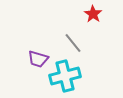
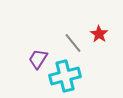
red star: moved 6 px right, 20 px down
purple trapezoid: rotated 105 degrees clockwise
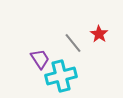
purple trapezoid: moved 2 px right; rotated 115 degrees clockwise
cyan cross: moved 4 px left
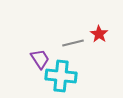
gray line: rotated 65 degrees counterclockwise
cyan cross: rotated 20 degrees clockwise
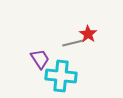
red star: moved 11 px left
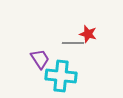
red star: rotated 18 degrees counterclockwise
gray line: rotated 15 degrees clockwise
